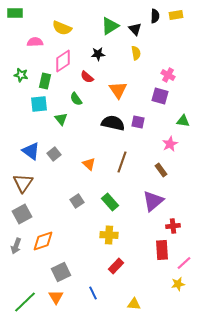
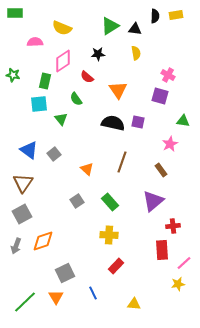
black triangle at (135, 29): rotated 40 degrees counterclockwise
green star at (21, 75): moved 8 px left
blue triangle at (31, 151): moved 2 px left, 1 px up
orange triangle at (89, 164): moved 2 px left, 5 px down
gray square at (61, 272): moved 4 px right, 1 px down
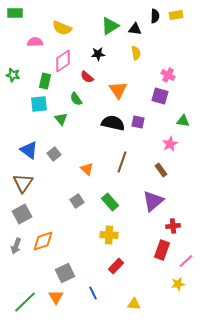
red rectangle at (162, 250): rotated 24 degrees clockwise
pink line at (184, 263): moved 2 px right, 2 px up
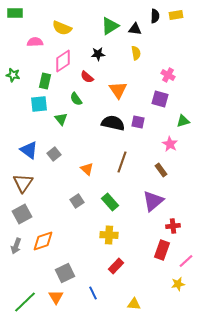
purple square at (160, 96): moved 3 px down
green triangle at (183, 121): rotated 24 degrees counterclockwise
pink star at (170, 144): rotated 14 degrees counterclockwise
